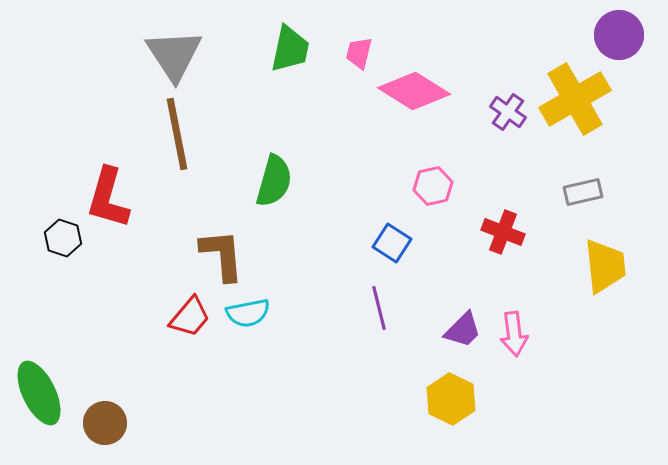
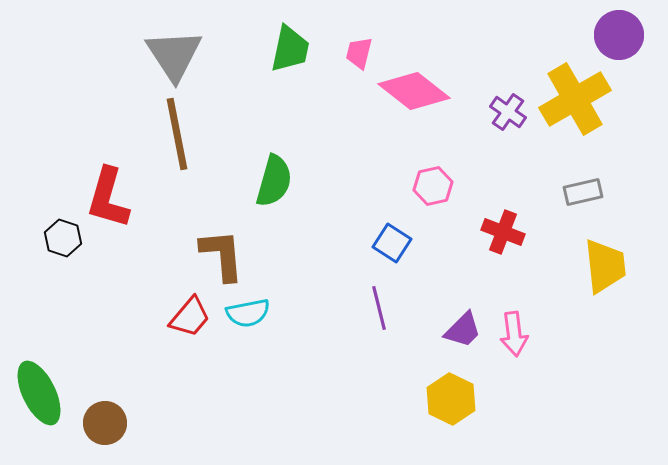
pink diamond: rotated 6 degrees clockwise
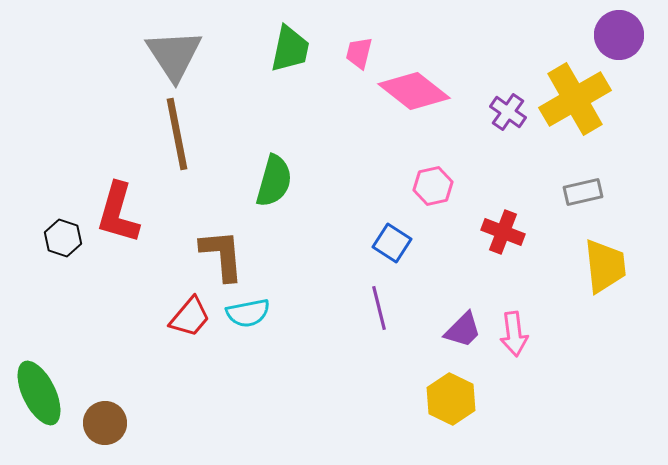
red L-shape: moved 10 px right, 15 px down
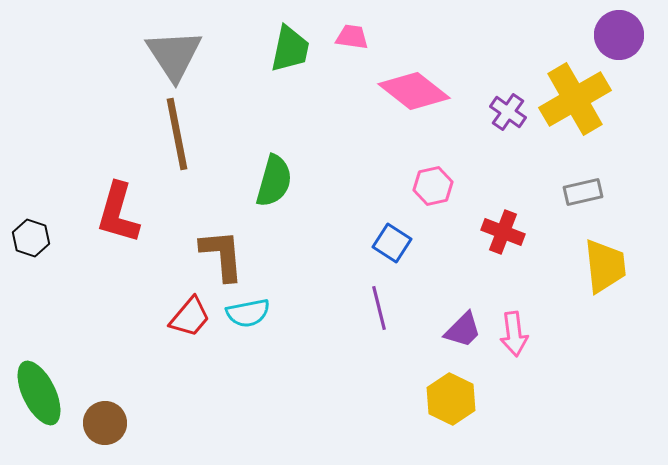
pink trapezoid: moved 7 px left, 16 px up; rotated 84 degrees clockwise
black hexagon: moved 32 px left
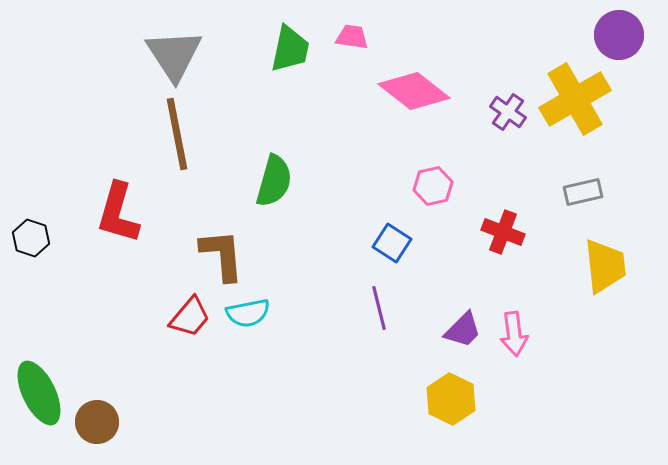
brown circle: moved 8 px left, 1 px up
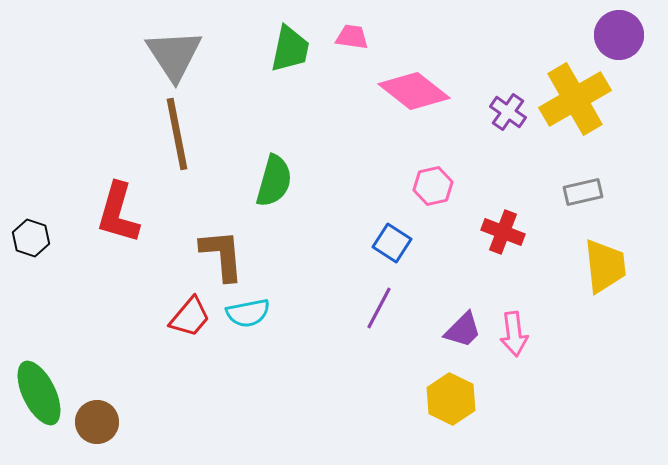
purple line: rotated 42 degrees clockwise
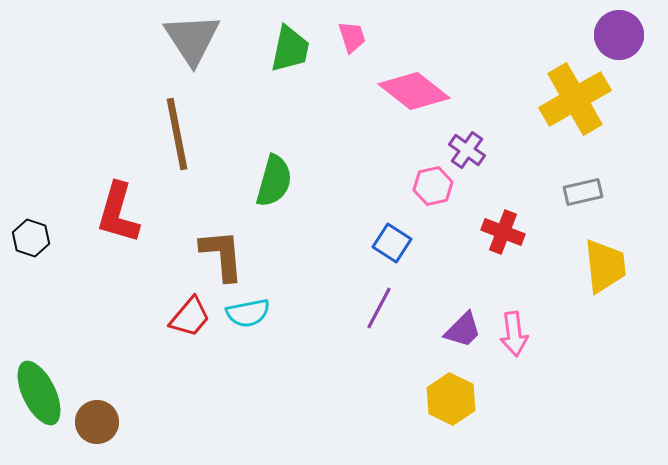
pink trapezoid: rotated 64 degrees clockwise
gray triangle: moved 18 px right, 16 px up
purple cross: moved 41 px left, 38 px down
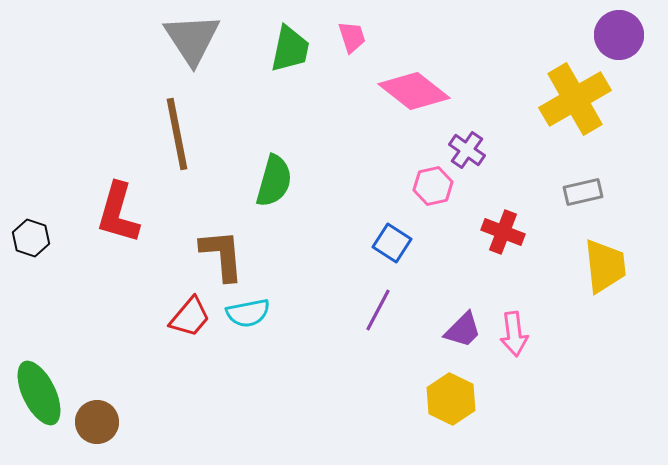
purple line: moved 1 px left, 2 px down
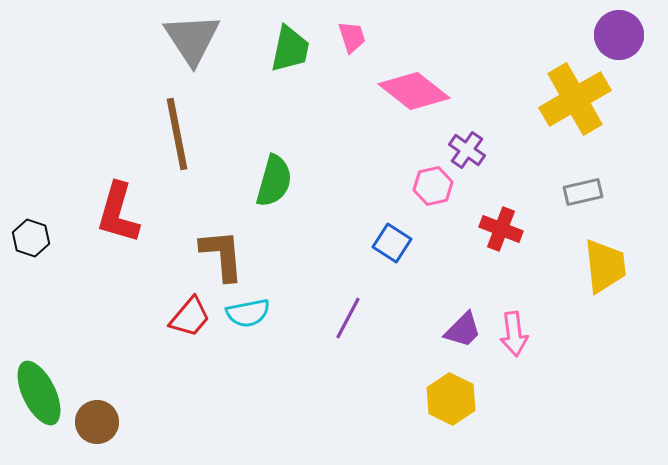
red cross: moved 2 px left, 3 px up
purple line: moved 30 px left, 8 px down
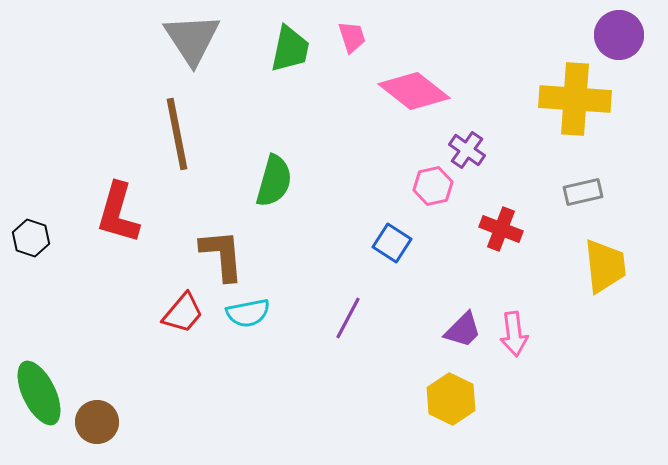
yellow cross: rotated 34 degrees clockwise
red trapezoid: moved 7 px left, 4 px up
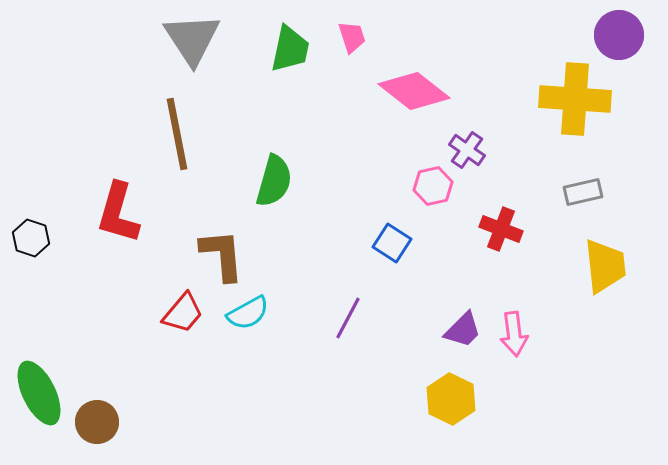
cyan semicircle: rotated 18 degrees counterclockwise
